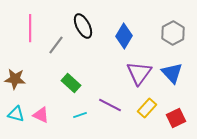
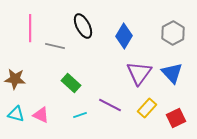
gray line: moved 1 px left, 1 px down; rotated 66 degrees clockwise
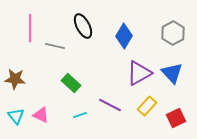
purple triangle: rotated 24 degrees clockwise
yellow rectangle: moved 2 px up
cyan triangle: moved 2 px down; rotated 36 degrees clockwise
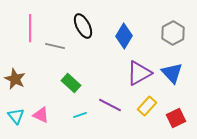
brown star: rotated 20 degrees clockwise
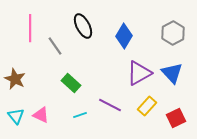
gray line: rotated 42 degrees clockwise
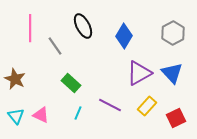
cyan line: moved 2 px left, 2 px up; rotated 48 degrees counterclockwise
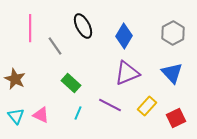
purple triangle: moved 12 px left; rotated 8 degrees clockwise
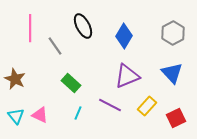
purple triangle: moved 3 px down
pink triangle: moved 1 px left
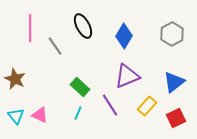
gray hexagon: moved 1 px left, 1 px down
blue triangle: moved 2 px right, 9 px down; rotated 35 degrees clockwise
green rectangle: moved 9 px right, 4 px down
purple line: rotated 30 degrees clockwise
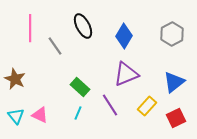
purple triangle: moved 1 px left, 2 px up
